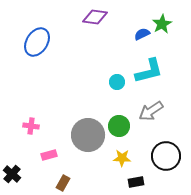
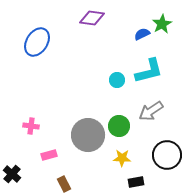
purple diamond: moved 3 px left, 1 px down
cyan circle: moved 2 px up
black circle: moved 1 px right, 1 px up
brown rectangle: moved 1 px right, 1 px down; rotated 56 degrees counterclockwise
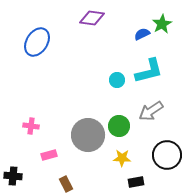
black cross: moved 1 px right, 2 px down; rotated 36 degrees counterclockwise
brown rectangle: moved 2 px right
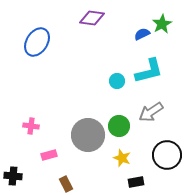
cyan circle: moved 1 px down
gray arrow: moved 1 px down
yellow star: rotated 18 degrees clockwise
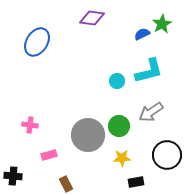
pink cross: moved 1 px left, 1 px up
yellow star: rotated 24 degrees counterclockwise
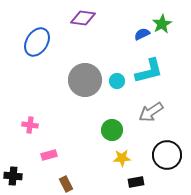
purple diamond: moved 9 px left
green circle: moved 7 px left, 4 px down
gray circle: moved 3 px left, 55 px up
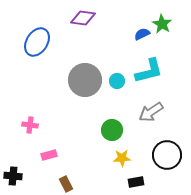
green star: rotated 12 degrees counterclockwise
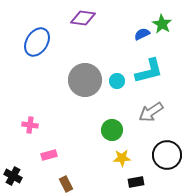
black cross: rotated 24 degrees clockwise
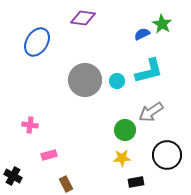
green circle: moved 13 px right
